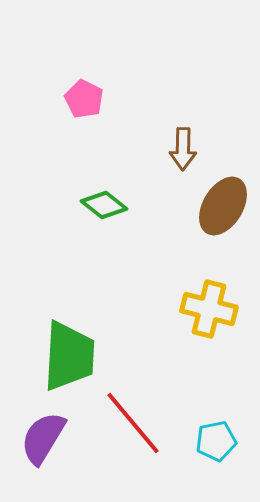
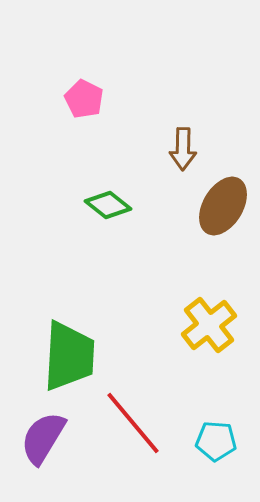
green diamond: moved 4 px right
yellow cross: moved 16 px down; rotated 38 degrees clockwise
cyan pentagon: rotated 15 degrees clockwise
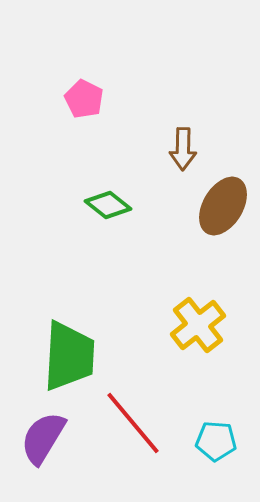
yellow cross: moved 11 px left
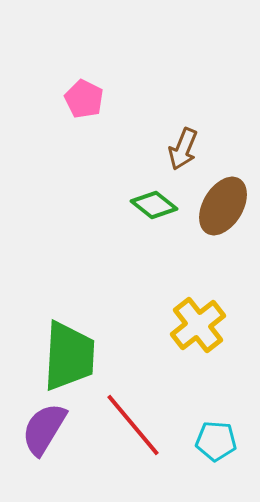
brown arrow: rotated 21 degrees clockwise
green diamond: moved 46 px right
red line: moved 2 px down
purple semicircle: moved 1 px right, 9 px up
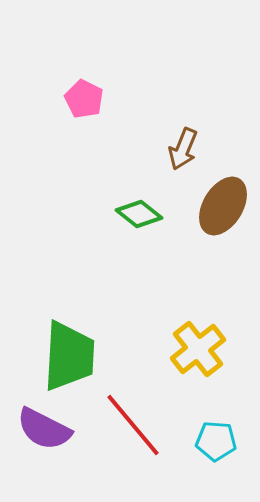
green diamond: moved 15 px left, 9 px down
yellow cross: moved 24 px down
purple semicircle: rotated 94 degrees counterclockwise
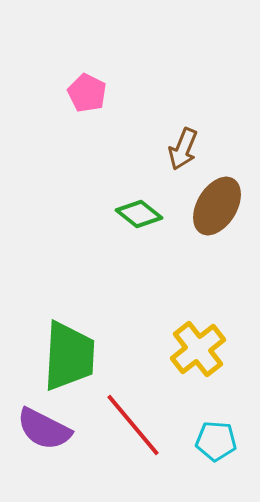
pink pentagon: moved 3 px right, 6 px up
brown ellipse: moved 6 px left
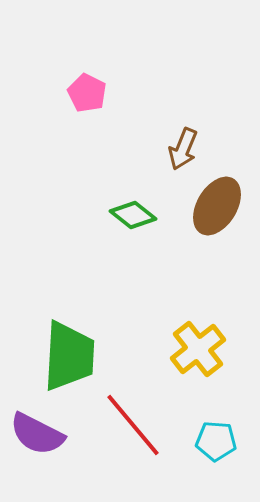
green diamond: moved 6 px left, 1 px down
purple semicircle: moved 7 px left, 5 px down
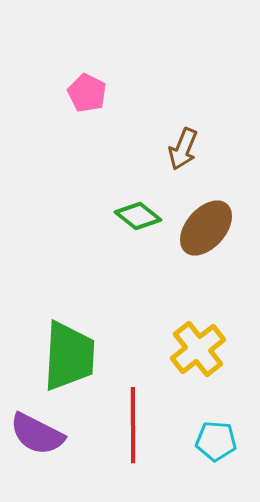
brown ellipse: moved 11 px left, 22 px down; rotated 10 degrees clockwise
green diamond: moved 5 px right, 1 px down
red line: rotated 40 degrees clockwise
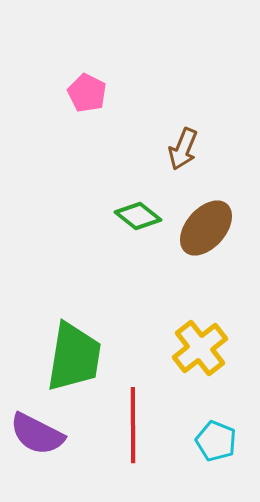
yellow cross: moved 2 px right, 1 px up
green trapezoid: moved 5 px right, 1 px down; rotated 6 degrees clockwise
cyan pentagon: rotated 18 degrees clockwise
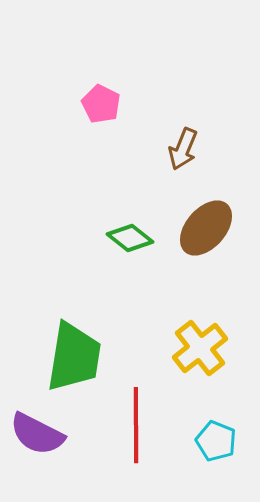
pink pentagon: moved 14 px right, 11 px down
green diamond: moved 8 px left, 22 px down
red line: moved 3 px right
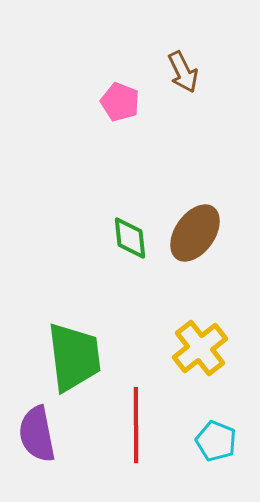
pink pentagon: moved 19 px right, 2 px up; rotated 6 degrees counterclockwise
brown arrow: moved 77 px up; rotated 48 degrees counterclockwise
brown ellipse: moved 11 px left, 5 px down; rotated 6 degrees counterclockwise
green diamond: rotated 45 degrees clockwise
green trapezoid: rotated 16 degrees counterclockwise
purple semicircle: rotated 52 degrees clockwise
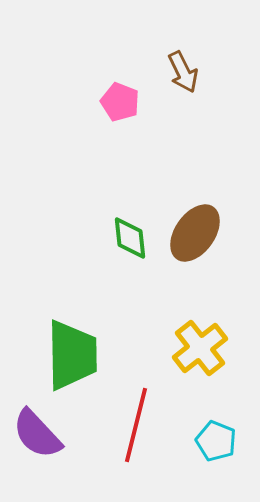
green trapezoid: moved 2 px left, 2 px up; rotated 6 degrees clockwise
red line: rotated 14 degrees clockwise
purple semicircle: rotated 32 degrees counterclockwise
